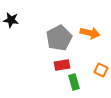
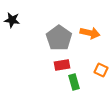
black star: moved 1 px right
gray pentagon: rotated 10 degrees counterclockwise
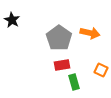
black star: rotated 21 degrees clockwise
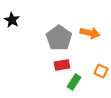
orange square: moved 1 px down
green rectangle: rotated 49 degrees clockwise
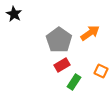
black star: moved 2 px right, 6 px up
orange arrow: rotated 48 degrees counterclockwise
gray pentagon: moved 2 px down
red rectangle: rotated 21 degrees counterclockwise
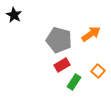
black star: moved 1 px down
orange arrow: moved 1 px right, 1 px down
gray pentagon: rotated 20 degrees counterclockwise
orange square: moved 3 px left; rotated 16 degrees clockwise
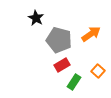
black star: moved 22 px right, 3 px down
